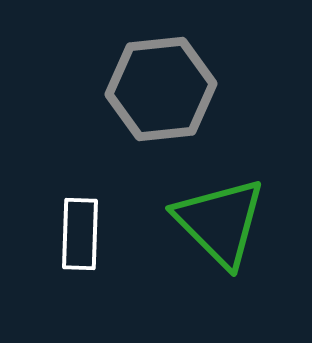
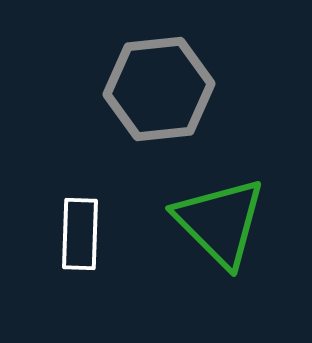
gray hexagon: moved 2 px left
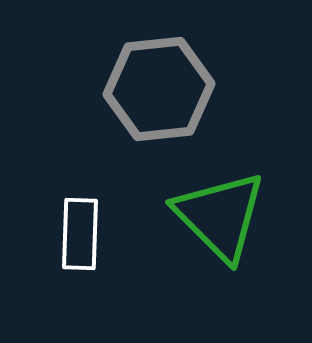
green triangle: moved 6 px up
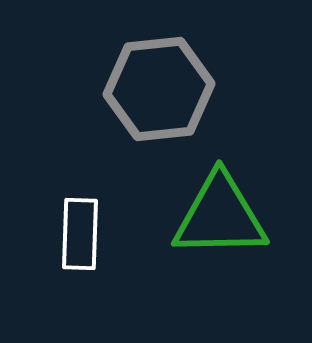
green triangle: rotated 46 degrees counterclockwise
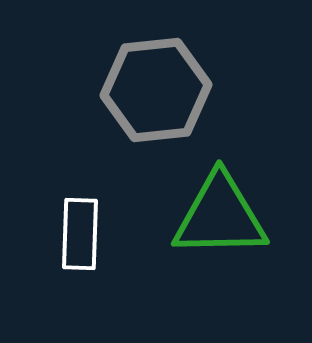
gray hexagon: moved 3 px left, 1 px down
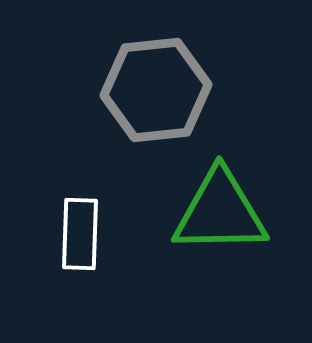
green triangle: moved 4 px up
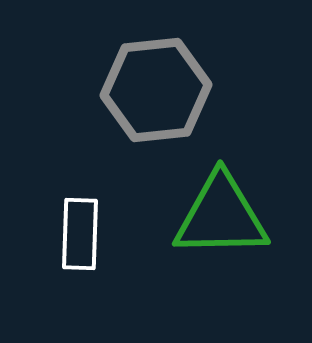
green triangle: moved 1 px right, 4 px down
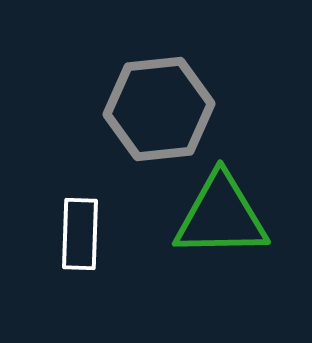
gray hexagon: moved 3 px right, 19 px down
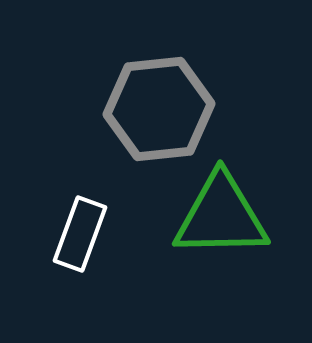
white rectangle: rotated 18 degrees clockwise
